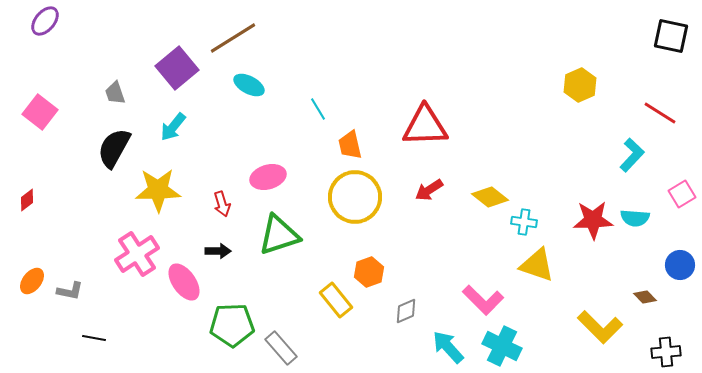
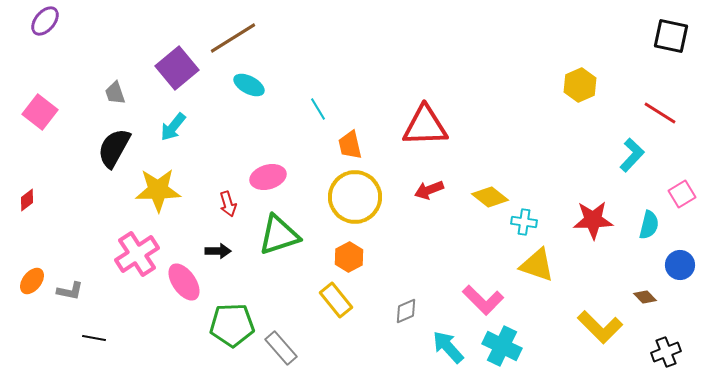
red arrow at (429, 190): rotated 12 degrees clockwise
red arrow at (222, 204): moved 6 px right
cyan semicircle at (635, 218): moved 14 px right, 7 px down; rotated 80 degrees counterclockwise
orange hexagon at (369, 272): moved 20 px left, 15 px up; rotated 8 degrees counterclockwise
black cross at (666, 352): rotated 16 degrees counterclockwise
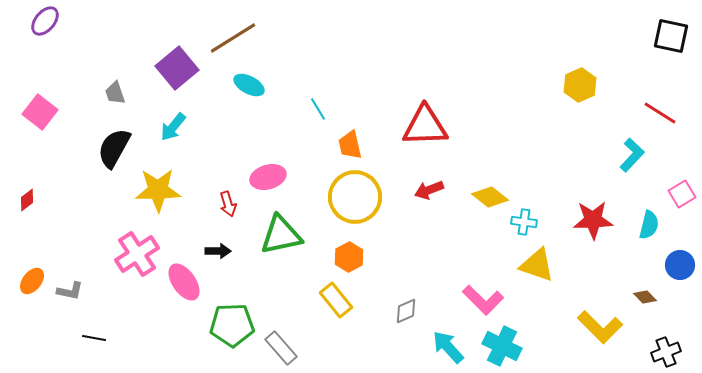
green triangle at (279, 235): moved 2 px right; rotated 6 degrees clockwise
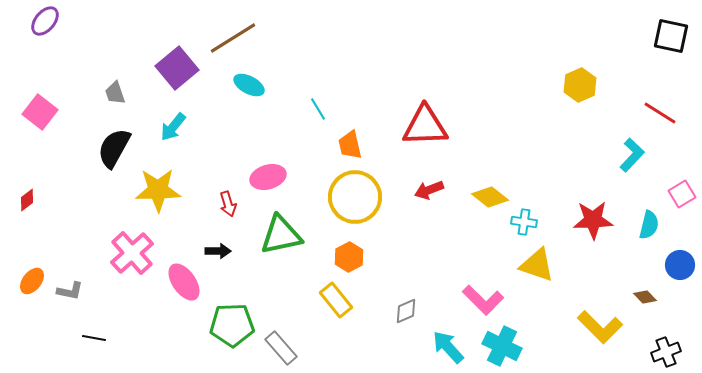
pink cross at (137, 254): moved 5 px left, 1 px up; rotated 9 degrees counterclockwise
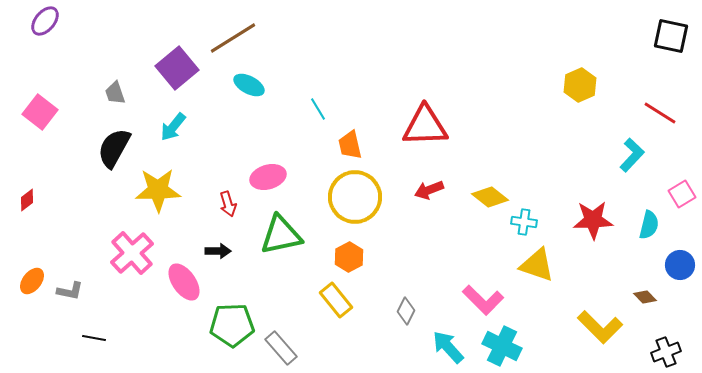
gray diamond at (406, 311): rotated 40 degrees counterclockwise
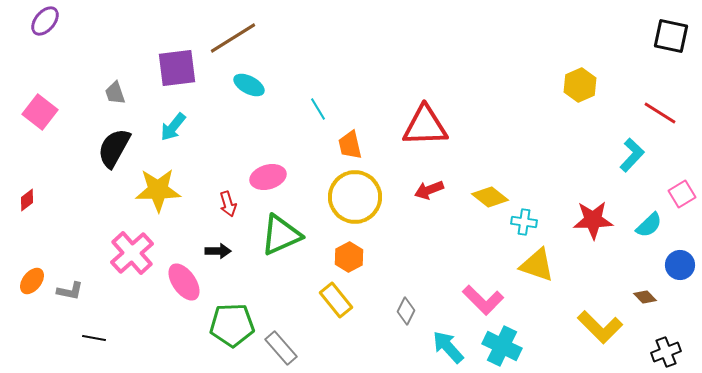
purple square at (177, 68): rotated 33 degrees clockwise
cyan semicircle at (649, 225): rotated 32 degrees clockwise
green triangle at (281, 235): rotated 12 degrees counterclockwise
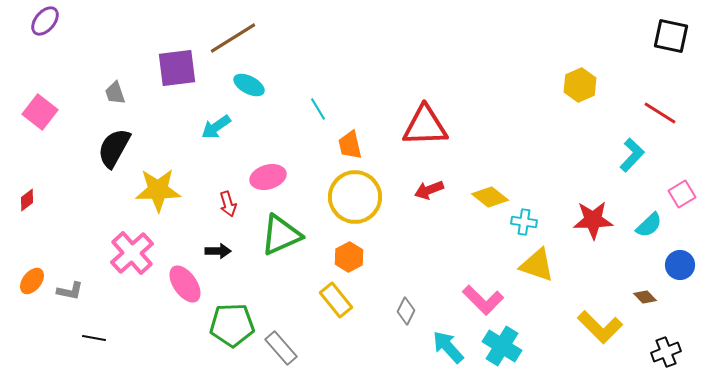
cyan arrow at (173, 127): moved 43 px right; rotated 16 degrees clockwise
pink ellipse at (184, 282): moved 1 px right, 2 px down
cyan cross at (502, 346): rotated 6 degrees clockwise
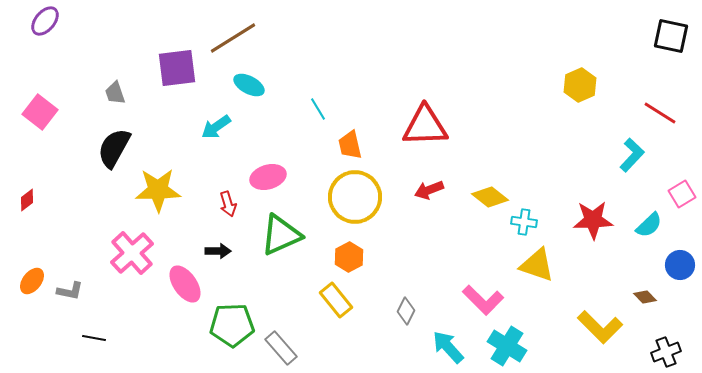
cyan cross at (502, 346): moved 5 px right
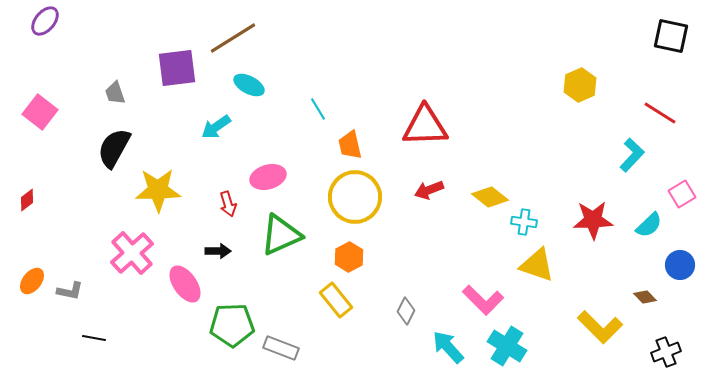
gray rectangle at (281, 348): rotated 28 degrees counterclockwise
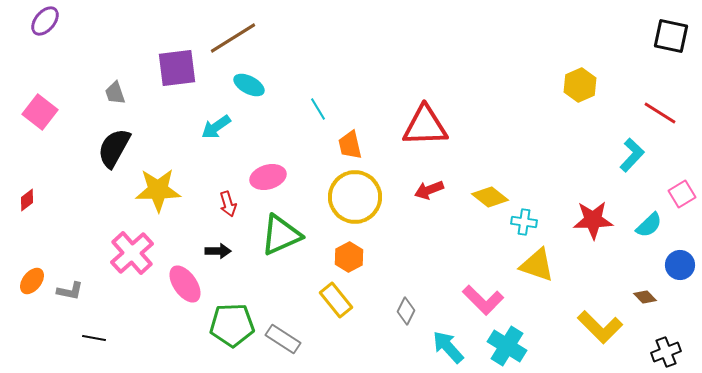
gray rectangle at (281, 348): moved 2 px right, 9 px up; rotated 12 degrees clockwise
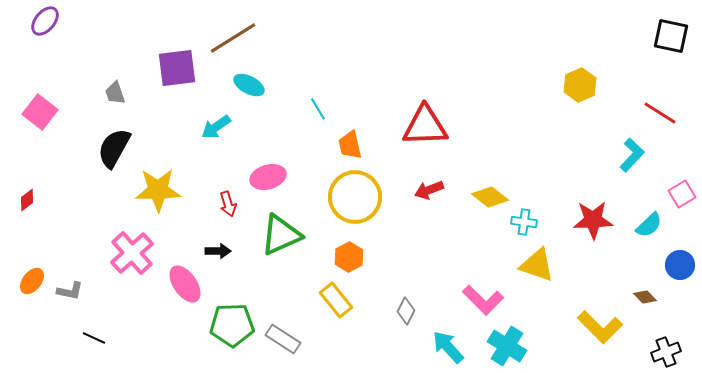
black line at (94, 338): rotated 15 degrees clockwise
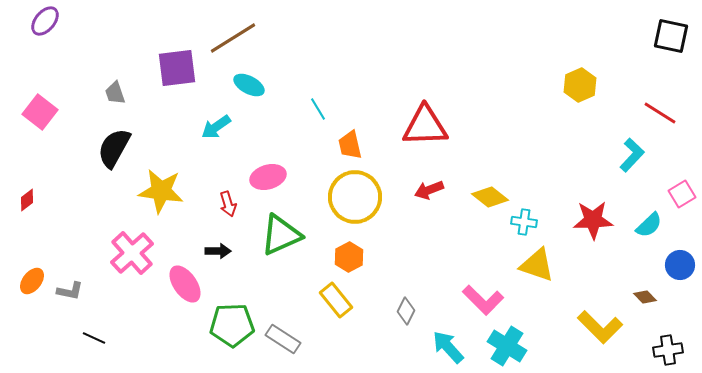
yellow star at (158, 190): moved 3 px right, 1 px down; rotated 9 degrees clockwise
black cross at (666, 352): moved 2 px right, 2 px up; rotated 12 degrees clockwise
